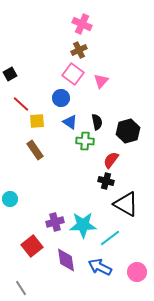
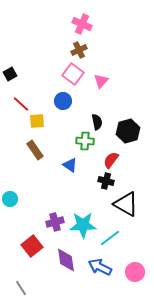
blue circle: moved 2 px right, 3 px down
blue triangle: moved 43 px down
pink circle: moved 2 px left
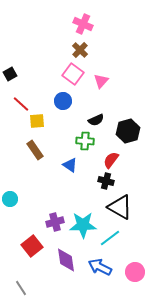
pink cross: moved 1 px right
brown cross: moved 1 px right; rotated 21 degrees counterclockwise
black semicircle: moved 1 px left, 2 px up; rotated 77 degrees clockwise
black triangle: moved 6 px left, 3 px down
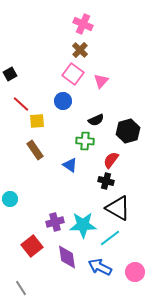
black triangle: moved 2 px left, 1 px down
purple diamond: moved 1 px right, 3 px up
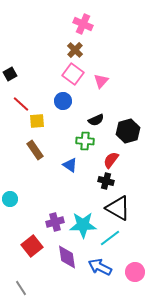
brown cross: moved 5 px left
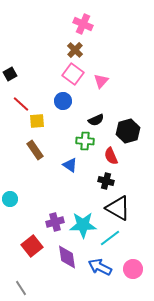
red semicircle: moved 4 px up; rotated 60 degrees counterclockwise
pink circle: moved 2 px left, 3 px up
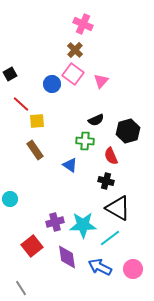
blue circle: moved 11 px left, 17 px up
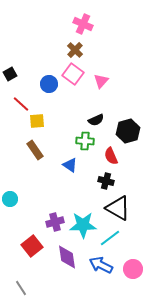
blue circle: moved 3 px left
blue arrow: moved 1 px right, 2 px up
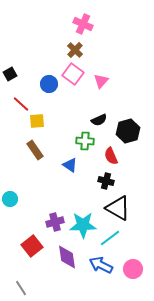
black semicircle: moved 3 px right
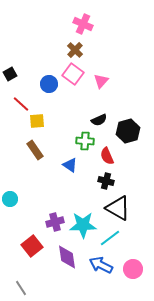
red semicircle: moved 4 px left
